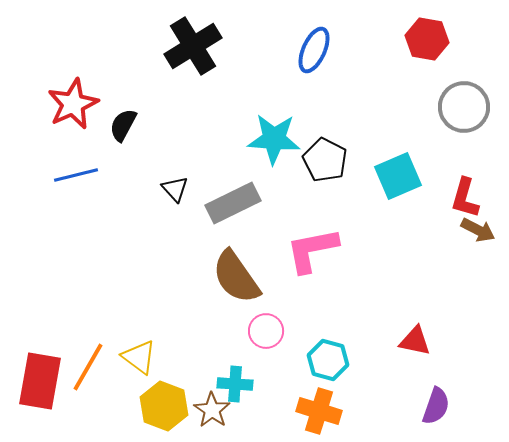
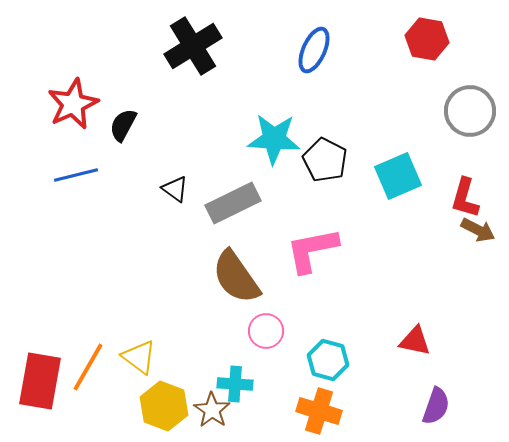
gray circle: moved 6 px right, 4 px down
black triangle: rotated 12 degrees counterclockwise
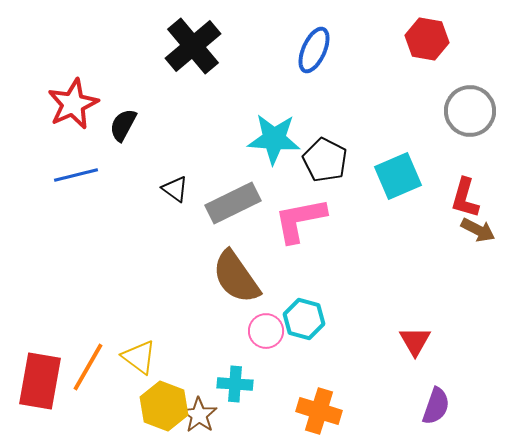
black cross: rotated 8 degrees counterclockwise
pink L-shape: moved 12 px left, 30 px up
red triangle: rotated 48 degrees clockwise
cyan hexagon: moved 24 px left, 41 px up
brown star: moved 13 px left, 5 px down
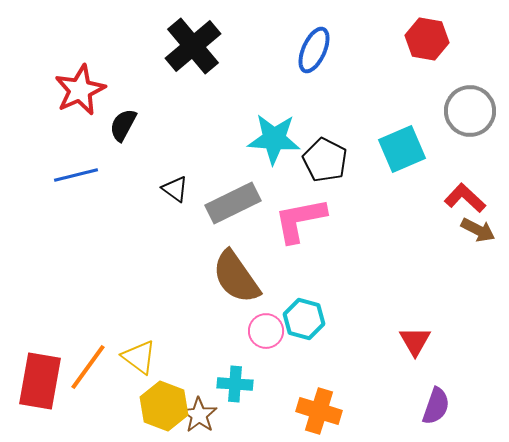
red star: moved 7 px right, 14 px up
cyan square: moved 4 px right, 27 px up
red L-shape: rotated 117 degrees clockwise
orange line: rotated 6 degrees clockwise
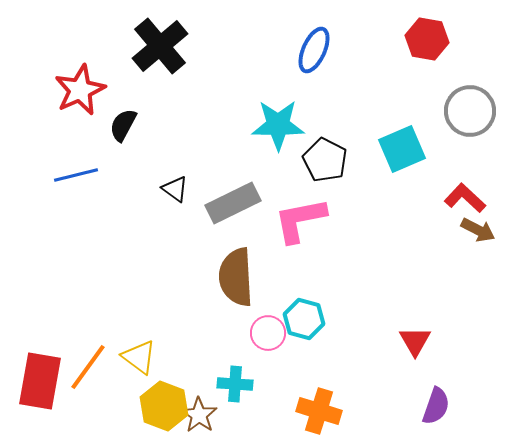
black cross: moved 33 px left
cyan star: moved 4 px right, 14 px up; rotated 4 degrees counterclockwise
brown semicircle: rotated 32 degrees clockwise
pink circle: moved 2 px right, 2 px down
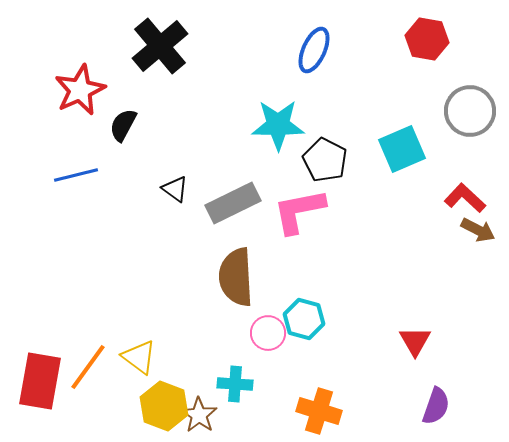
pink L-shape: moved 1 px left, 9 px up
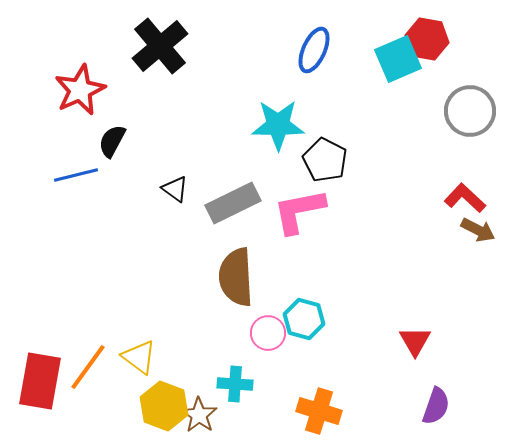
black semicircle: moved 11 px left, 16 px down
cyan square: moved 4 px left, 90 px up
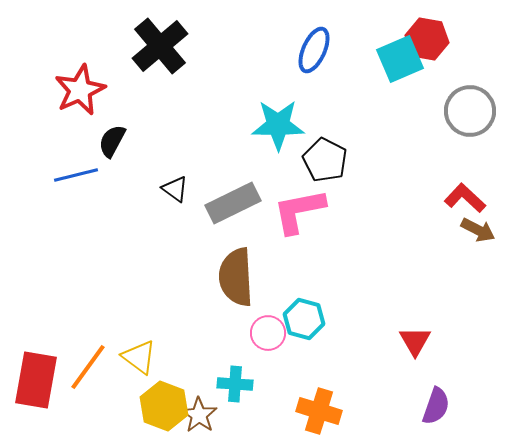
cyan square: moved 2 px right
red rectangle: moved 4 px left, 1 px up
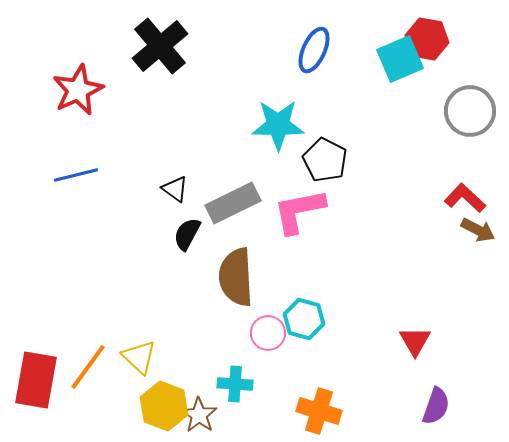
red star: moved 2 px left
black semicircle: moved 75 px right, 93 px down
yellow triangle: rotated 6 degrees clockwise
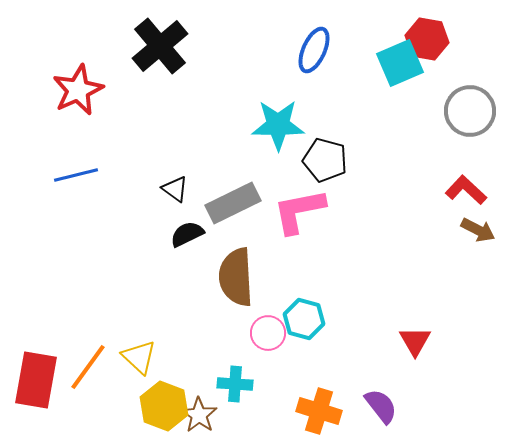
cyan square: moved 4 px down
black pentagon: rotated 12 degrees counterclockwise
red L-shape: moved 1 px right, 8 px up
black semicircle: rotated 36 degrees clockwise
purple semicircle: moved 55 px left; rotated 57 degrees counterclockwise
